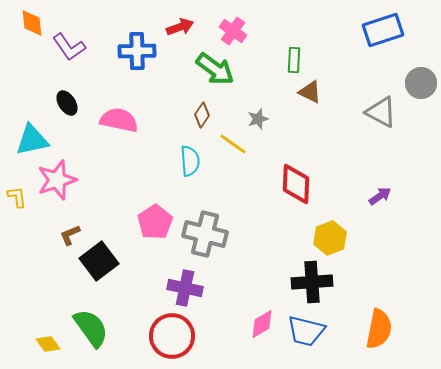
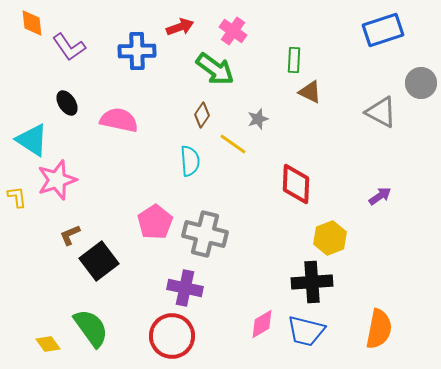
cyan triangle: rotated 45 degrees clockwise
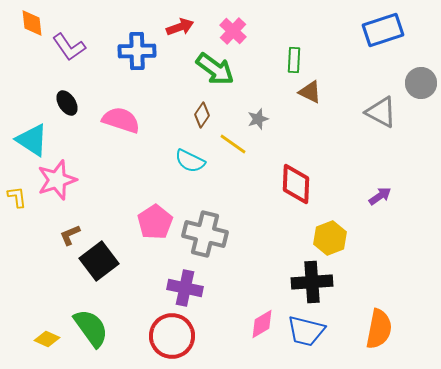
pink cross: rotated 8 degrees clockwise
pink semicircle: moved 2 px right; rotated 6 degrees clockwise
cyan semicircle: rotated 120 degrees clockwise
yellow diamond: moved 1 px left, 5 px up; rotated 30 degrees counterclockwise
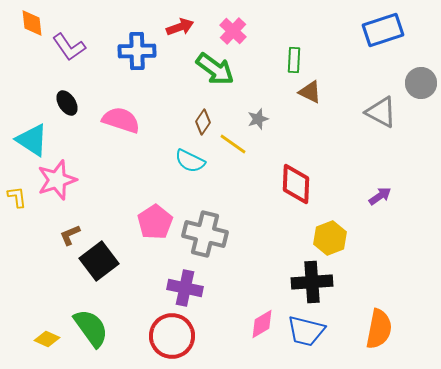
brown diamond: moved 1 px right, 7 px down
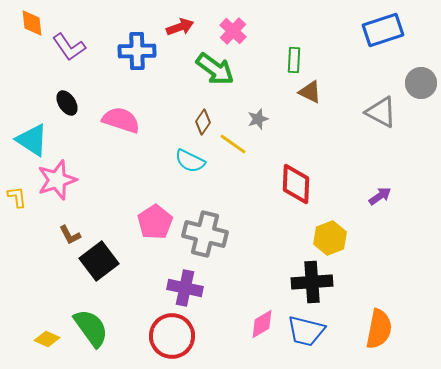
brown L-shape: rotated 95 degrees counterclockwise
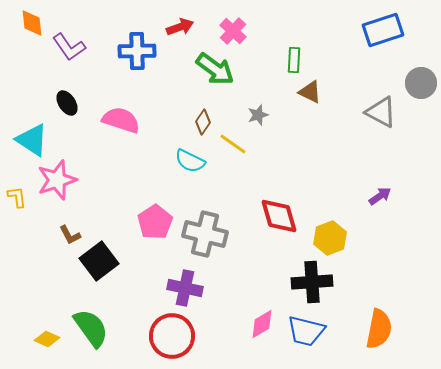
gray star: moved 4 px up
red diamond: moved 17 px left, 32 px down; rotated 18 degrees counterclockwise
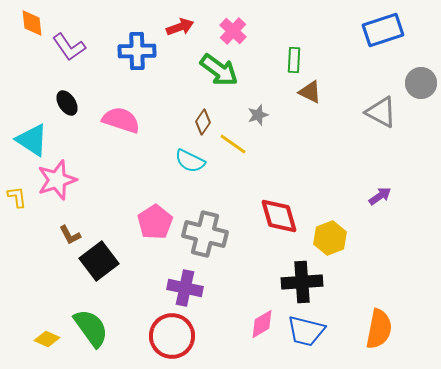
green arrow: moved 4 px right, 1 px down
black cross: moved 10 px left
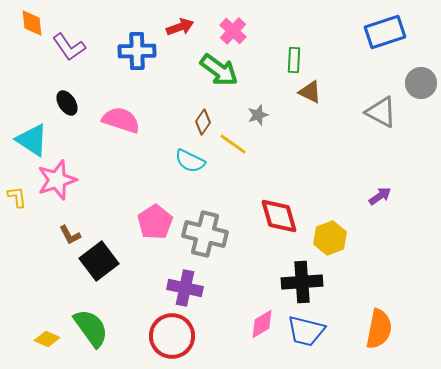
blue rectangle: moved 2 px right, 2 px down
